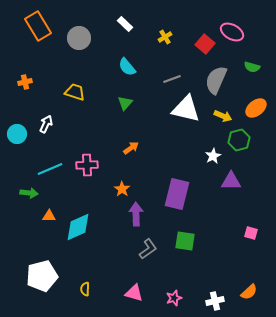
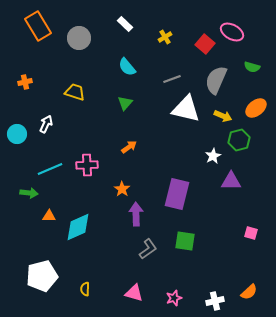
orange arrow: moved 2 px left, 1 px up
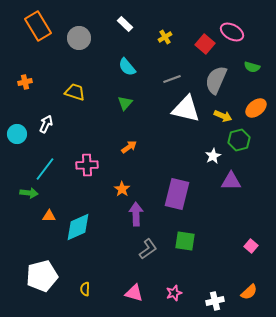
cyan line: moved 5 px left; rotated 30 degrees counterclockwise
pink square: moved 13 px down; rotated 24 degrees clockwise
pink star: moved 5 px up
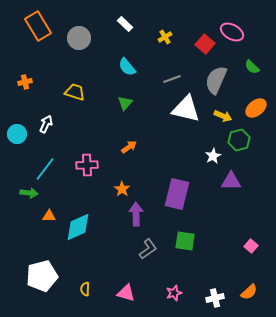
green semicircle: rotated 28 degrees clockwise
pink triangle: moved 8 px left
white cross: moved 3 px up
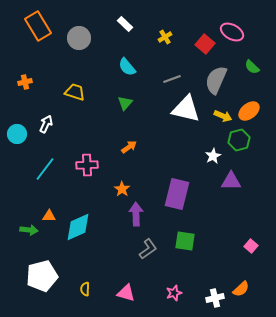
orange ellipse: moved 7 px left, 3 px down
green arrow: moved 37 px down
orange semicircle: moved 8 px left, 3 px up
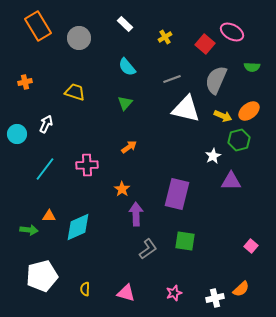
green semicircle: rotated 42 degrees counterclockwise
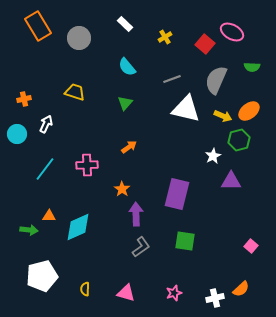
orange cross: moved 1 px left, 17 px down
gray L-shape: moved 7 px left, 2 px up
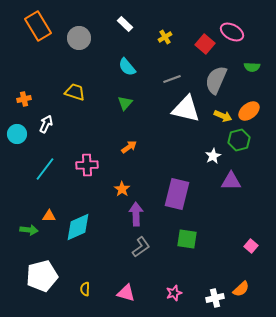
green square: moved 2 px right, 2 px up
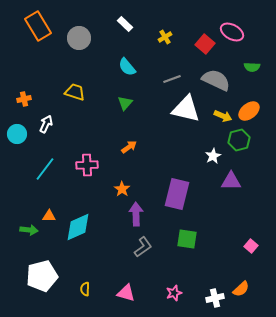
gray semicircle: rotated 92 degrees clockwise
gray L-shape: moved 2 px right
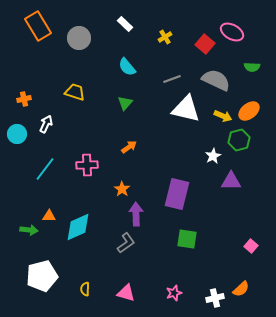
gray L-shape: moved 17 px left, 4 px up
